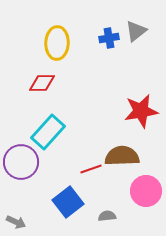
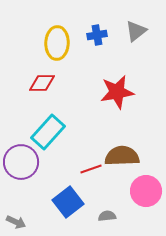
blue cross: moved 12 px left, 3 px up
red star: moved 24 px left, 19 px up
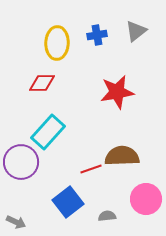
pink circle: moved 8 px down
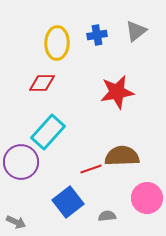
pink circle: moved 1 px right, 1 px up
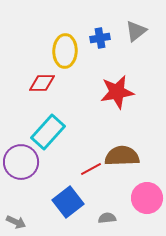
blue cross: moved 3 px right, 3 px down
yellow ellipse: moved 8 px right, 8 px down
red line: rotated 10 degrees counterclockwise
gray semicircle: moved 2 px down
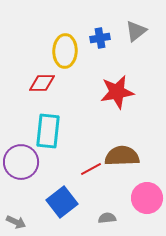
cyan rectangle: moved 1 px up; rotated 36 degrees counterclockwise
blue square: moved 6 px left
